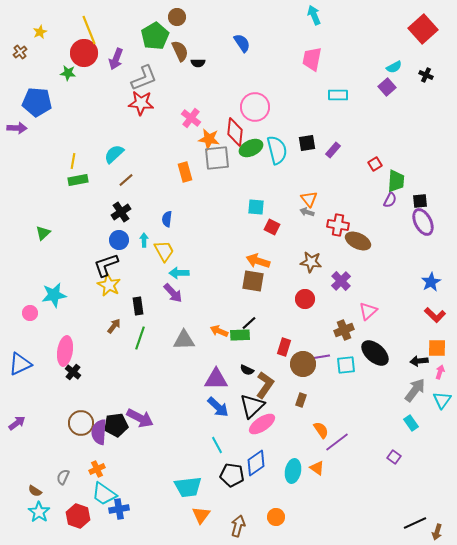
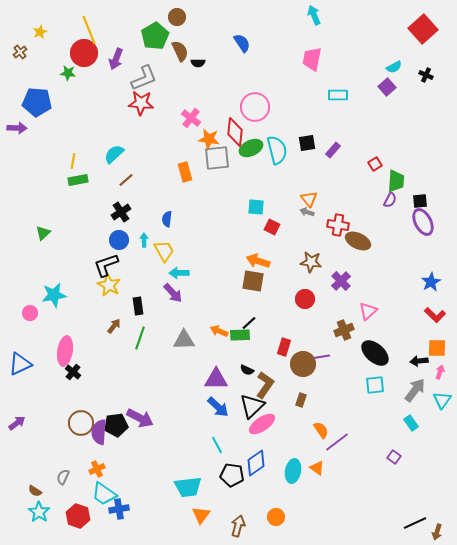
cyan square at (346, 365): moved 29 px right, 20 px down
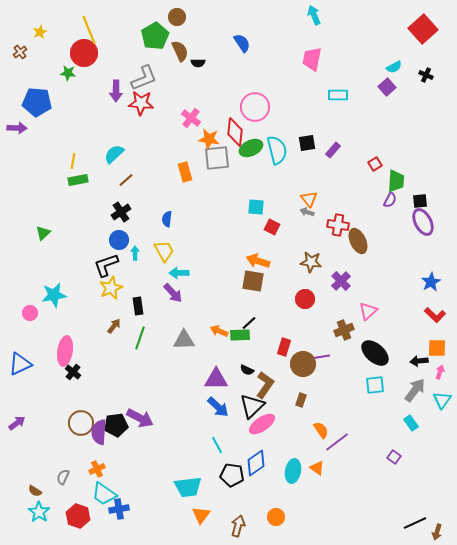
purple arrow at (116, 59): moved 32 px down; rotated 20 degrees counterclockwise
cyan arrow at (144, 240): moved 9 px left, 13 px down
brown ellipse at (358, 241): rotated 40 degrees clockwise
yellow star at (109, 285): moved 2 px right, 3 px down; rotated 20 degrees clockwise
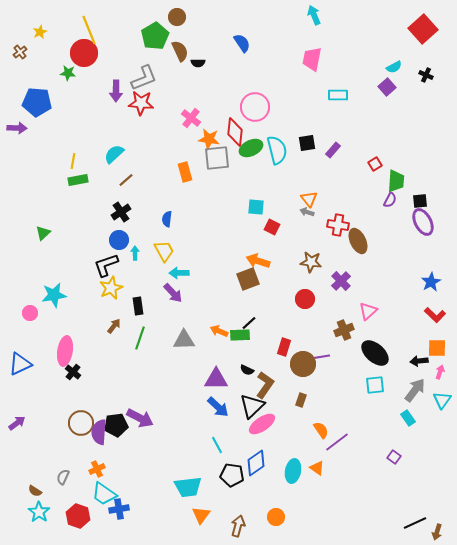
brown square at (253, 281): moved 5 px left, 2 px up; rotated 30 degrees counterclockwise
cyan rectangle at (411, 423): moved 3 px left, 5 px up
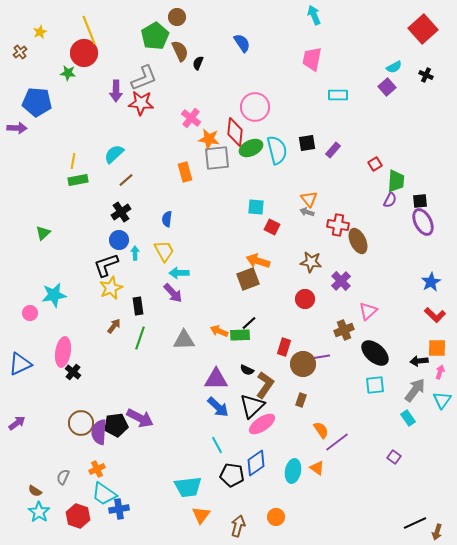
black semicircle at (198, 63): rotated 112 degrees clockwise
pink ellipse at (65, 351): moved 2 px left, 1 px down
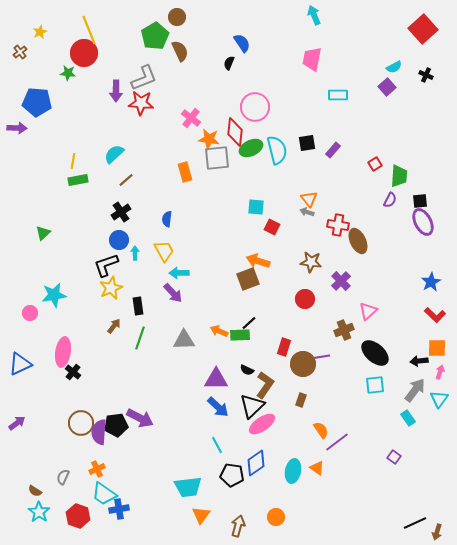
black semicircle at (198, 63): moved 31 px right
green trapezoid at (396, 181): moved 3 px right, 5 px up
cyan triangle at (442, 400): moved 3 px left, 1 px up
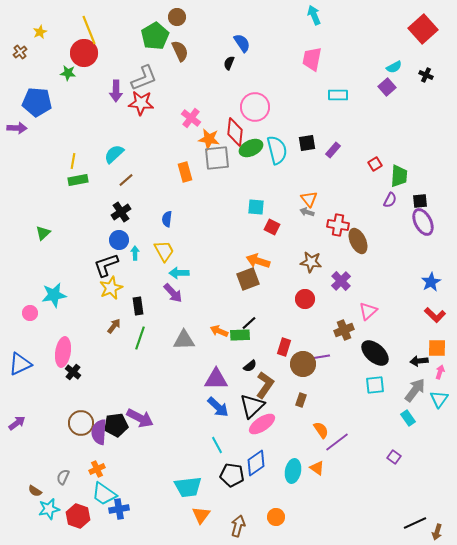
black semicircle at (247, 370): moved 3 px right, 4 px up; rotated 64 degrees counterclockwise
cyan star at (39, 512): moved 10 px right, 3 px up; rotated 25 degrees clockwise
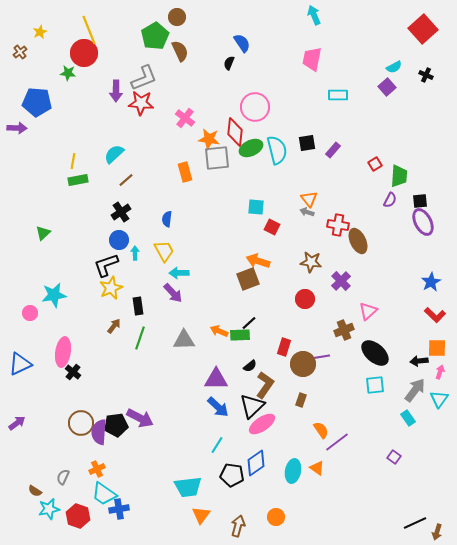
pink cross at (191, 118): moved 6 px left
cyan line at (217, 445): rotated 60 degrees clockwise
